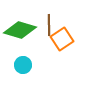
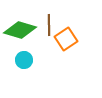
orange square: moved 4 px right
cyan circle: moved 1 px right, 5 px up
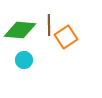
green diamond: rotated 12 degrees counterclockwise
orange square: moved 2 px up
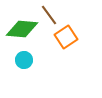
brown line: moved 10 px up; rotated 35 degrees counterclockwise
green diamond: moved 2 px right, 1 px up
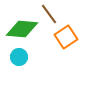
brown line: moved 1 px up
cyan circle: moved 5 px left, 3 px up
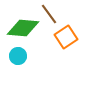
green diamond: moved 1 px right, 1 px up
cyan circle: moved 1 px left, 1 px up
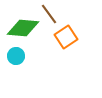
cyan circle: moved 2 px left
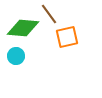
orange square: moved 1 px right; rotated 20 degrees clockwise
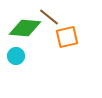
brown line: moved 3 px down; rotated 15 degrees counterclockwise
green diamond: moved 2 px right
